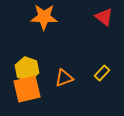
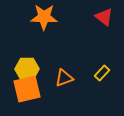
yellow hexagon: rotated 20 degrees counterclockwise
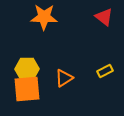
yellow rectangle: moved 3 px right, 2 px up; rotated 21 degrees clockwise
orange triangle: rotated 12 degrees counterclockwise
orange square: rotated 8 degrees clockwise
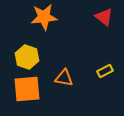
orange star: rotated 8 degrees counterclockwise
yellow hexagon: moved 12 px up; rotated 20 degrees clockwise
orange triangle: rotated 42 degrees clockwise
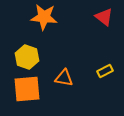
orange star: rotated 12 degrees clockwise
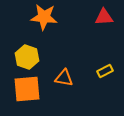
red triangle: rotated 42 degrees counterclockwise
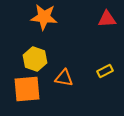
red triangle: moved 3 px right, 2 px down
yellow hexagon: moved 8 px right, 2 px down
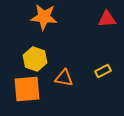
yellow rectangle: moved 2 px left
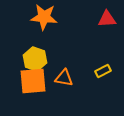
orange square: moved 6 px right, 8 px up
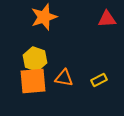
orange star: rotated 24 degrees counterclockwise
yellow rectangle: moved 4 px left, 9 px down
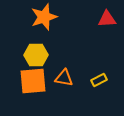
yellow hexagon: moved 1 px right, 4 px up; rotated 20 degrees counterclockwise
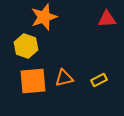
yellow hexagon: moved 10 px left, 9 px up; rotated 20 degrees clockwise
orange triangle: rotated 24 degrees counterclockwise
